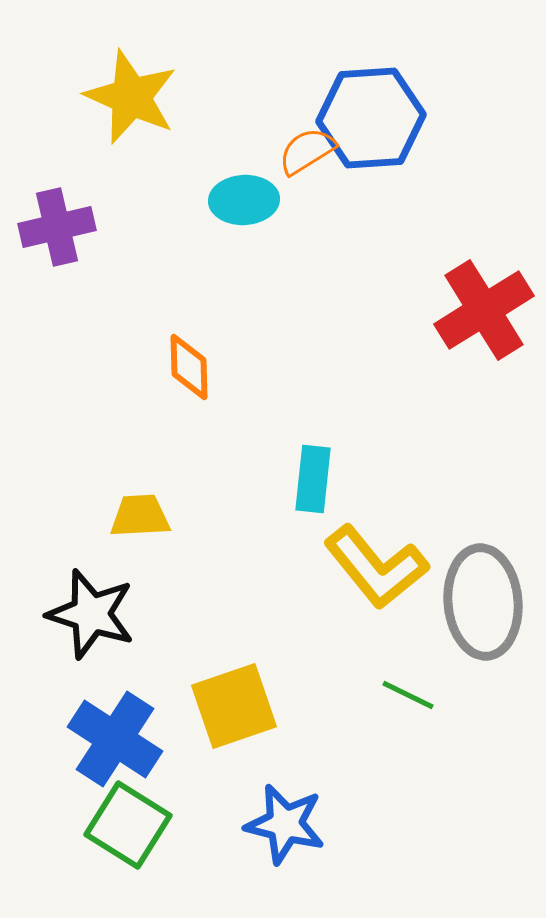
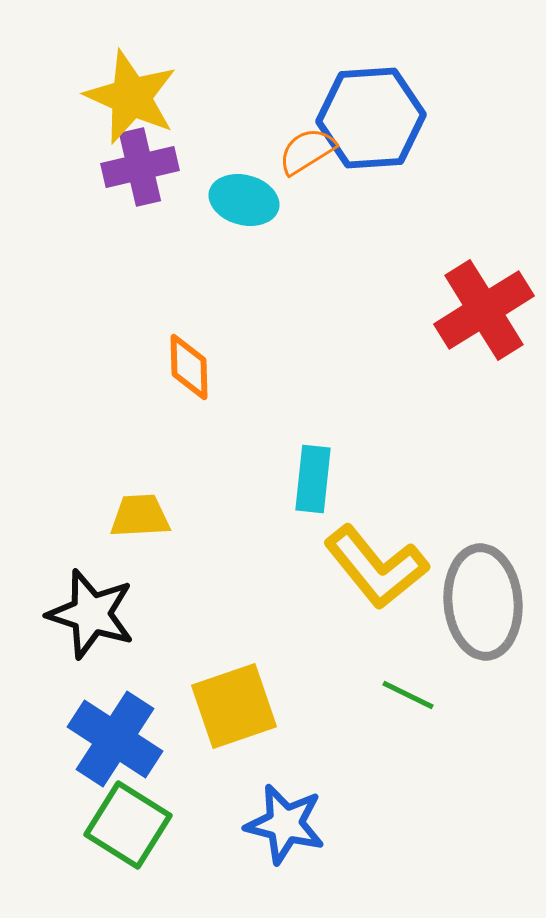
cyan ellipse: rotated 18 degrees clockwise
purple cross: moved 83 px right, 60 px up
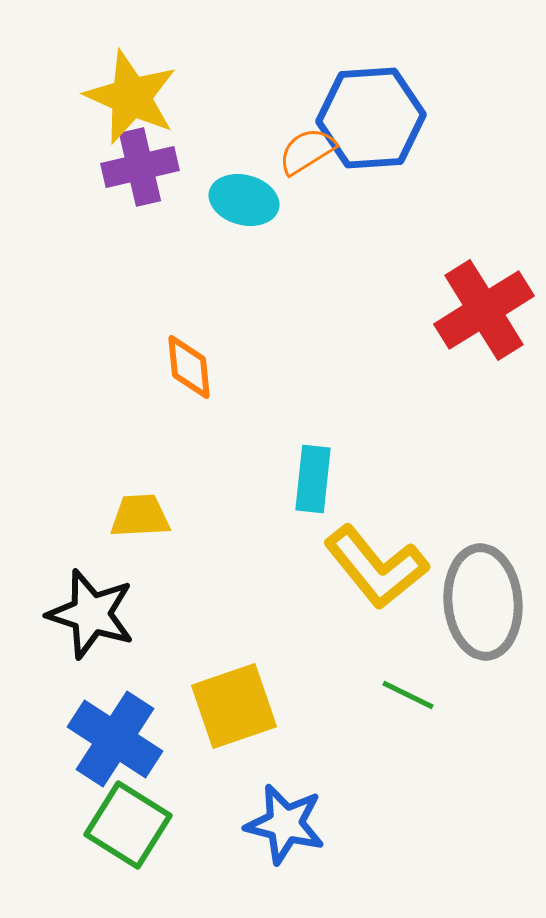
orange diamond: rotated 4 degrees counterclockwise
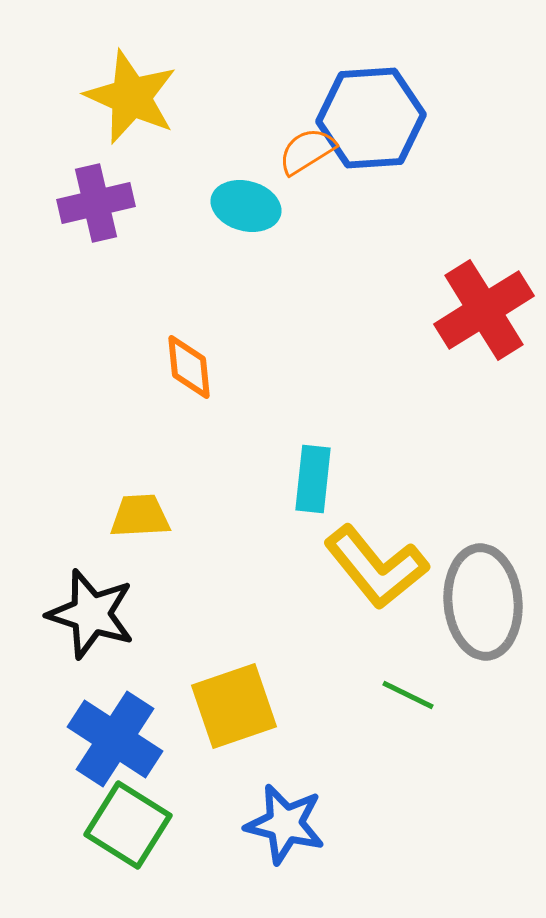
purple cross: moved 44 px left, 36 px down
cyan ellipse: moved 2 px right, 6 px down
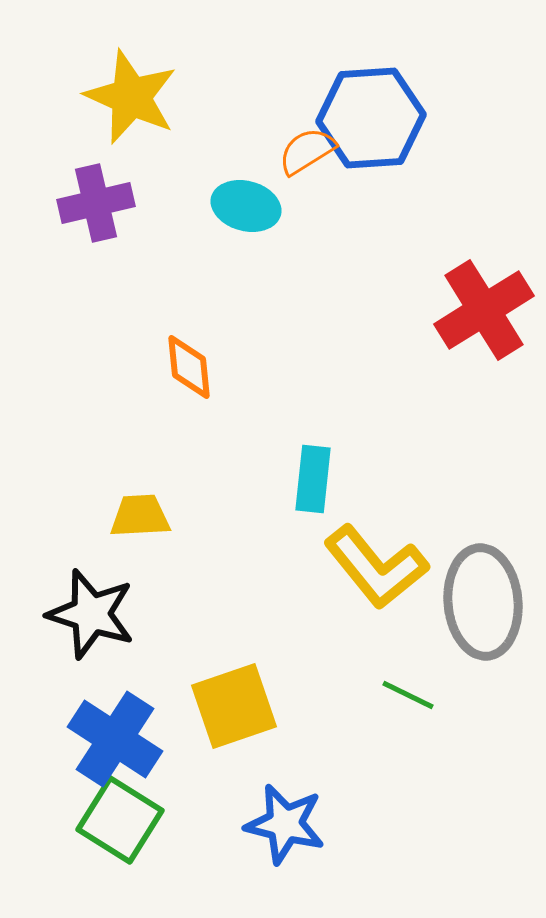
green square: moved 8 px left, 5 px up
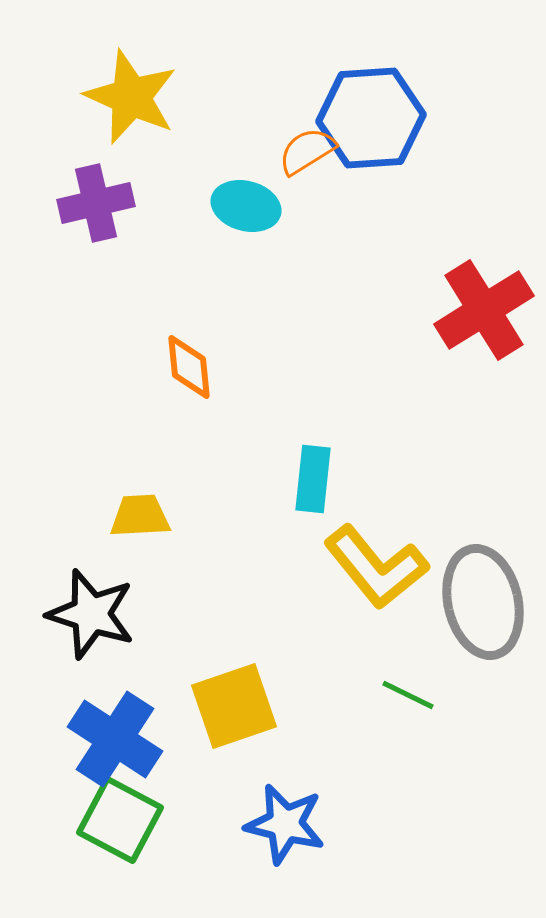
gray ellipse: rotated 8 degrees counterclockwise
green square: rotated 4 degrees counterclockwise
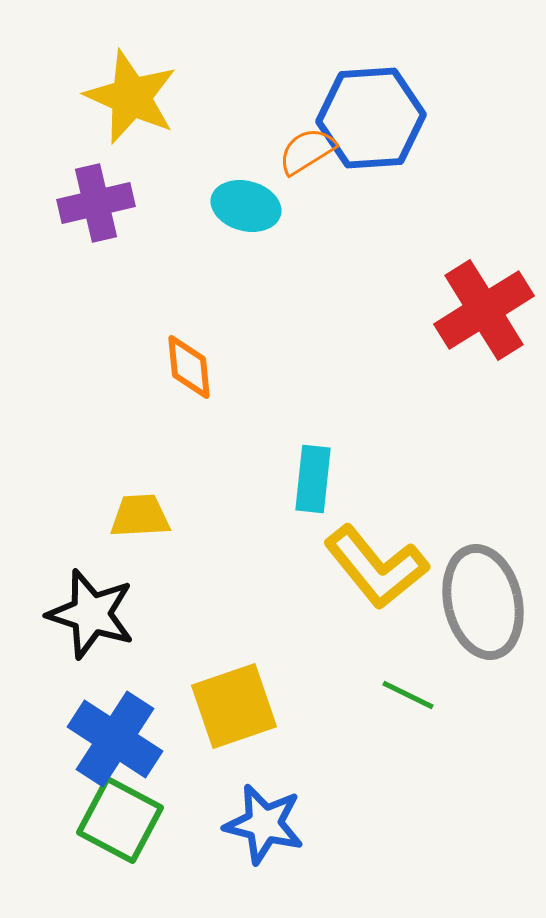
blue star: moved 21 px left
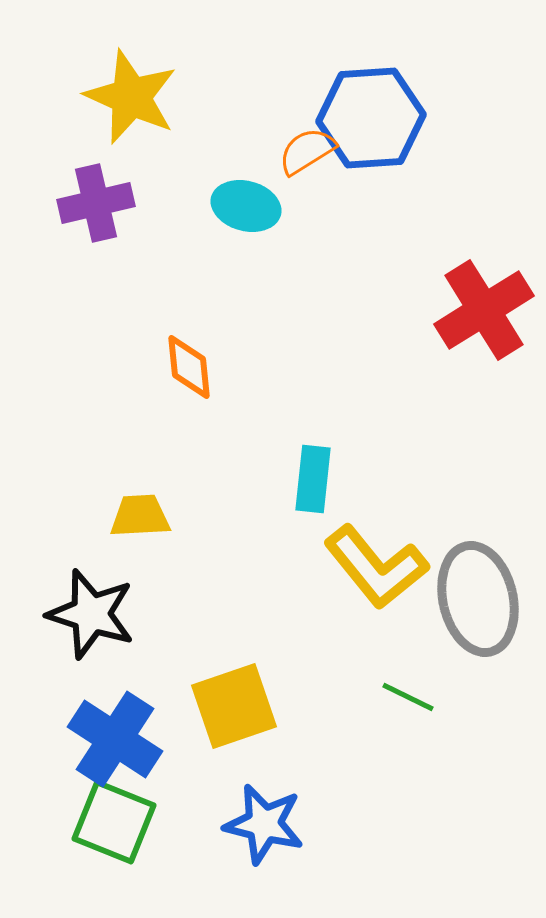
gray ellipse: moved 5 px left, 3 px up
green line: moved 2 px down
green square: moved 6 px left, 2 px down; rotated 6 degrees counterclockwise
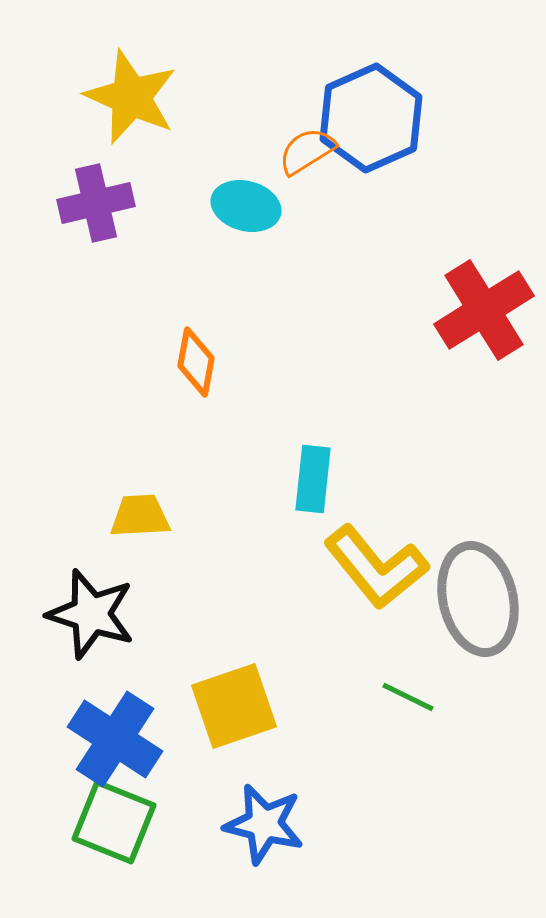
blue hexagon: rotated 20 degrees counterclockwise
orange diamond: moved 7 px right, 5 px up; rotated 16 degrees clockwise
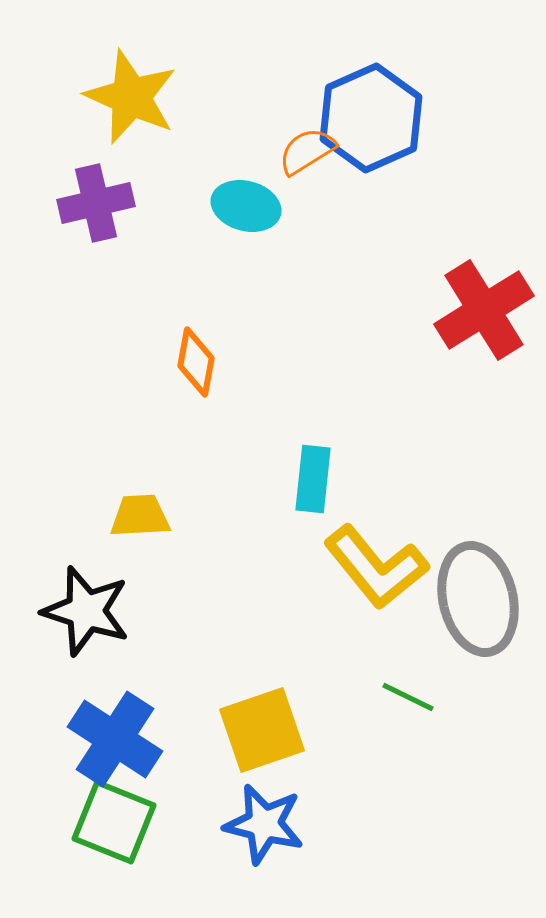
black star: moved 5 px left, 3 px up
yellow square: moved 28 px right, 24 px down
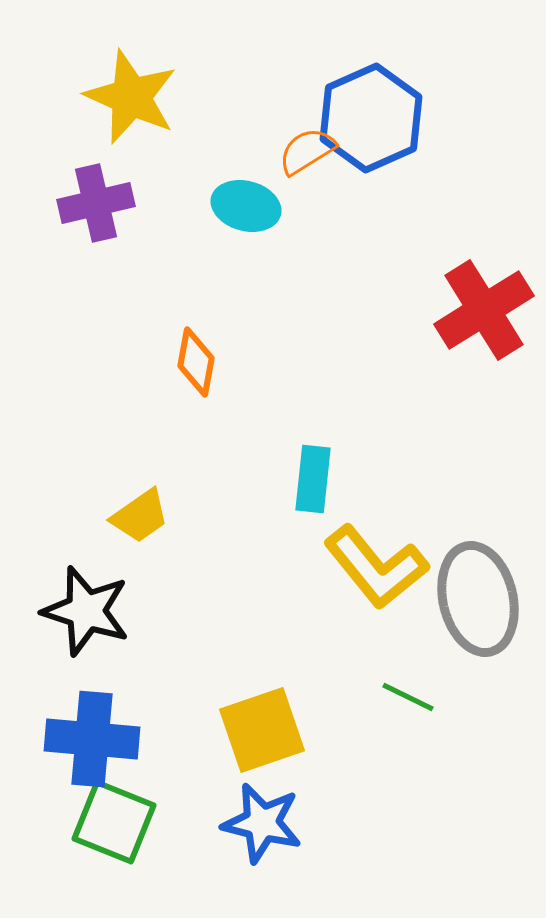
yellow trapezoid: rotated 148 degrees clockwise
blue cross: moved 23 px left; rotated 28 degrees counterclockwise
blue star: moved 2 px left, 1 px up
